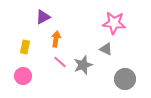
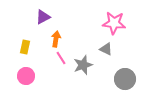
pink line: moved 1 px right, 4 px up; rotated 16 degrees clockwise
pink circle: moved 3 px right
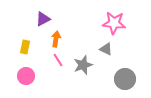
purple triangle: moved 2 px down
pink line: moved 3 px left, 2 px down
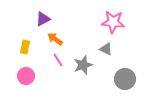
pink star: moved 1 px left, 1 px up
orange arrow: moved 1 px left; rotated 63 degrees counterclockwise
